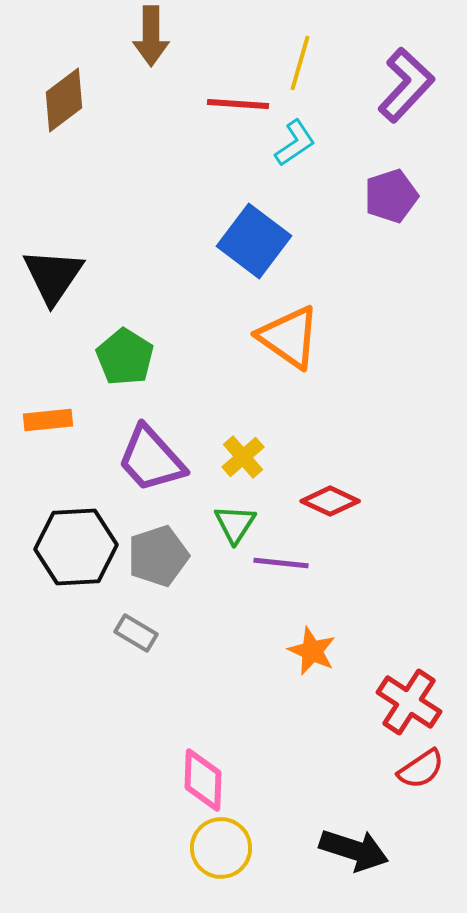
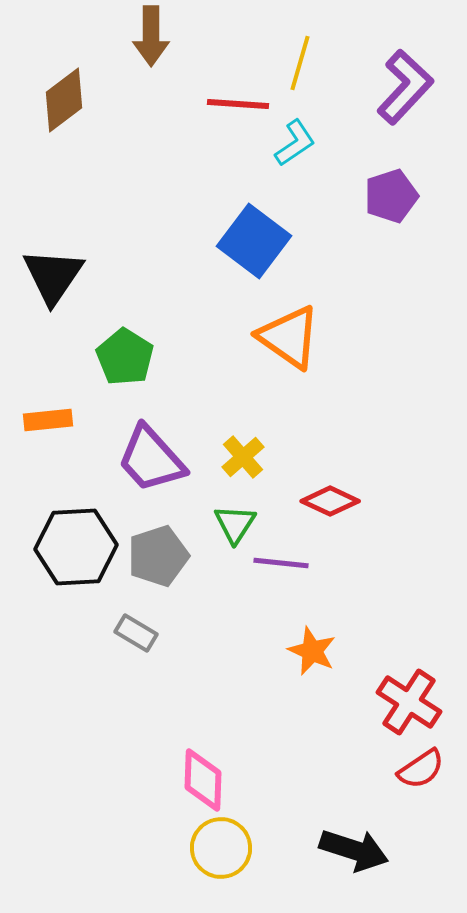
purple L-shape: moved 1 px left, 2 px down
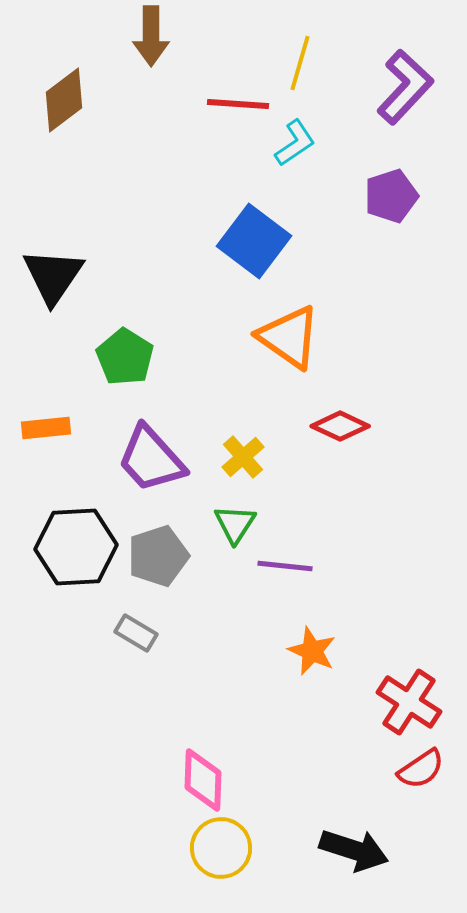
orange rectangle: moved 2 px left, 8 px down
red diamond: moved 10 px right, 75 px up
purple line: moved 4 px right, 3 px down
